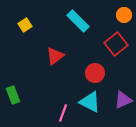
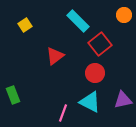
red square: moved 16 px left
purple triangle: rotated 12 degrees clockwise
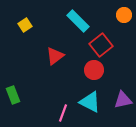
red square: moved 1 px right, 1 px down
red circle: moved 1 px left, 3 px up
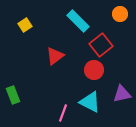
orange circle: moved 4 px left, 1 px up
purple triangle: moved 1 px left, 6 px up
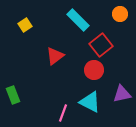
cyan rectangle: moved 1 px up
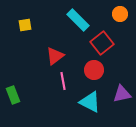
yellow square: rotated 24 degrees clockwise
red square: moved 1 px right, 2 px up
pink line: moved 32 px up; rotated 30 degrees counterclockwise
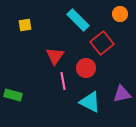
red triangle: rotated 18 degrees counterclockwise
red circle: moved 8 px left, 2 px up
green rectangle: rotated 54 degrees counterclockwise
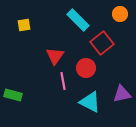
yellow square: moved 1 px left
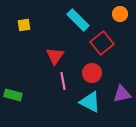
red circle: moved 6 px right, 5 px down
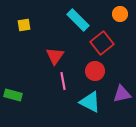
red circle: moved 3 px right, 2 px up
